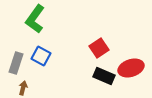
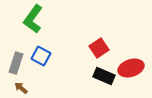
green L-shape: moved 2 px left
brown arrow: moved 2 px left; rotated 64 degrees counterclockwise
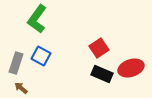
green L-shape: moved 4 px right
black rectangle: moved 2 px left, 2 px up
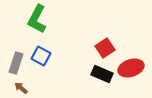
green L-shape: rotated 8 degrees counterclockwise
red square: moved 6 px right
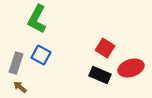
red square: rotated 24 degrees counterclockwise
blue square: moved 1 px up
black rectangle: moved 2 px left, 1 px down
brown arrow: moved 1 px left, 1 px up
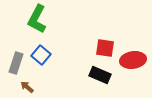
red square: rotated 24 degrees counterclockwise
blue square: rotated 12 degrees clockwise
red ellipse: moved 2 px right, 8 px up; rotated 10 degrees clockwise
brown arrow: moved 7 px right
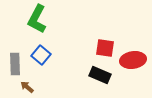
gray rectangle: moved 1 px left, 1 px down; rotated 20 degrees counterclockwise
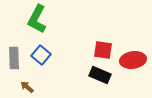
red square: moved 2 px left, 2 px down
gray rectangle: moved 1 px left, 6 px up
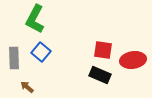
green L-shape: moved 2 px left
blue square: moved 3 px up
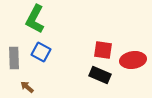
blue square: rotated 12 degrees counterclockwise
